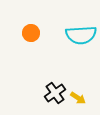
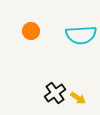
orange circle: moved 2 px up
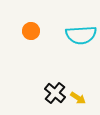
black cross: rotated 15 degrees counterclockwise
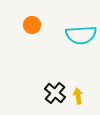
orange circle: moved 1 px right, 6 px up
yellow arrow: moved 2 px up; rotated 133 degrees counterclockwise
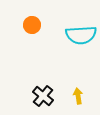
black cross: moved 12 px left, 3 px down
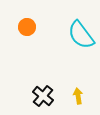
orange circle: moved 5 px left, 2 px down
cyan semicircle: rotated 56 degrees clockwise
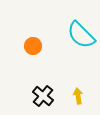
orange circle: moved 6 px right, 19 px down
cyan semicircle: rotated 8 degrees counterclockwise
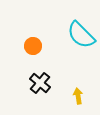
black cross: moved 3 px left, 13 px up
